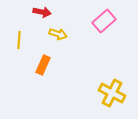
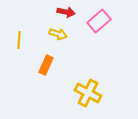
red arrow: moved 24 px right
pink rectangle: moved 5 px left
orange rectangle: moved 3 px right
yellow cross: moved 24 px left
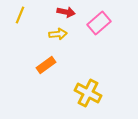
pink rectangle: moved 2 px down
yellow arrow: rotated 24 degrees counterclockwise
yellow line: moved 1 px right, 25 px up; rotated 18 degrees clockwise
orange rectangle: rotated 30 degrees clockwise
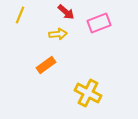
red arrow: rotated 30 degrees clockwise
pink rectangle: rotated 20 degrees clockwise
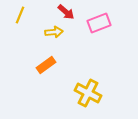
yellow arrow: moved 4 px left, 2 px up
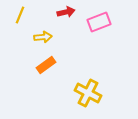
red arrow: rotated 54 degrees counterclockwise
pink rectangle: moved 1 px up
yellow arrow: moved 11 px left, 5 px down
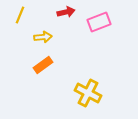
orange rectangle: moved 3 px left
